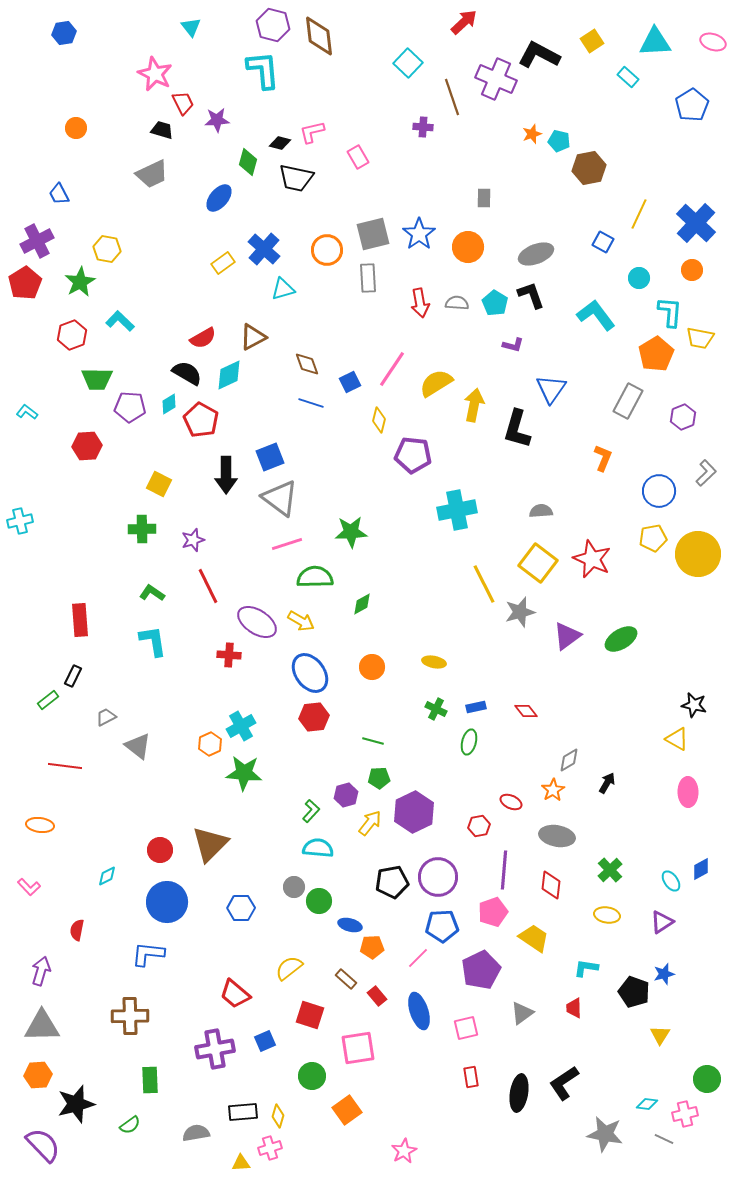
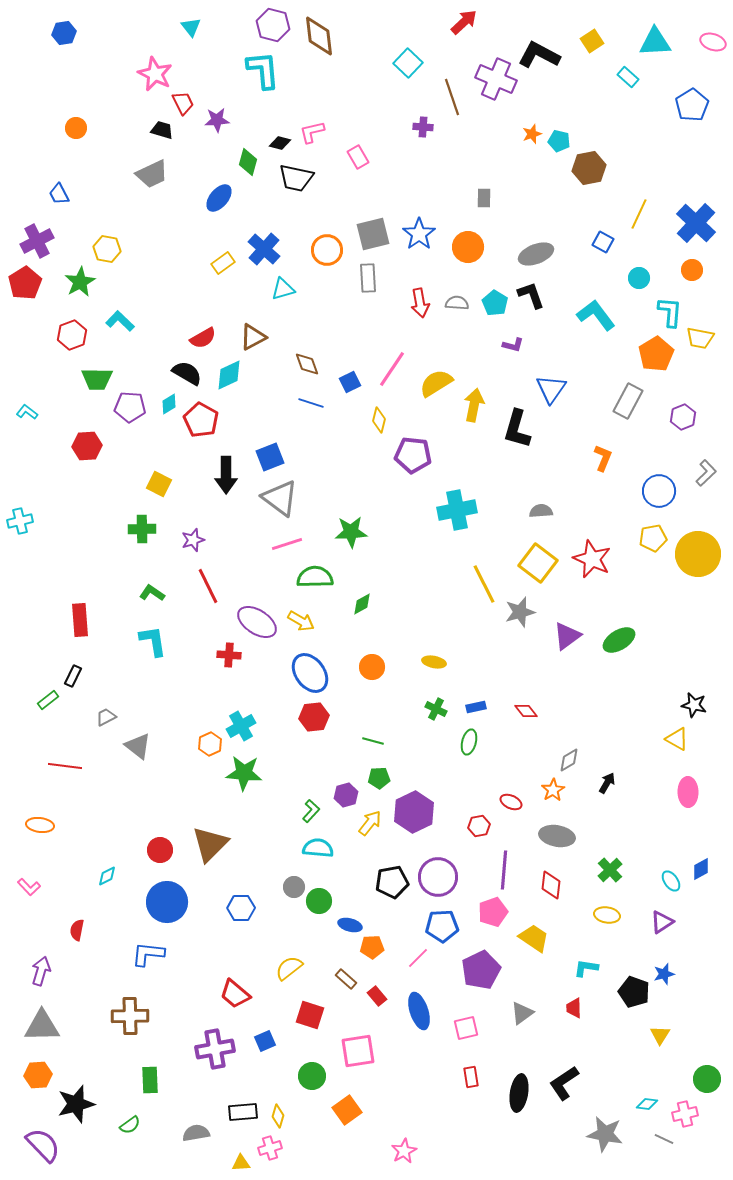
green ellipse at (621, 639): moved 2 px left, 1 px down
pink square at (358, 1048): moved 3 px down
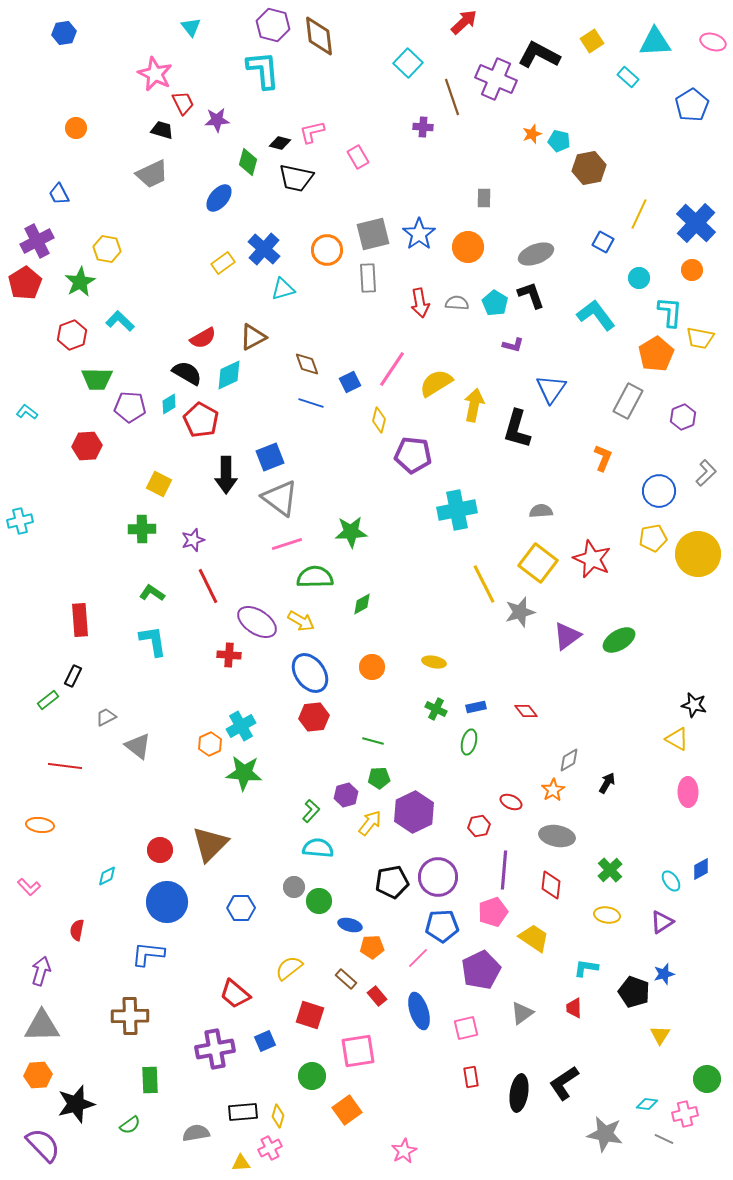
pink cross at (270, 1148): rotated 10 degrees counterclockwise
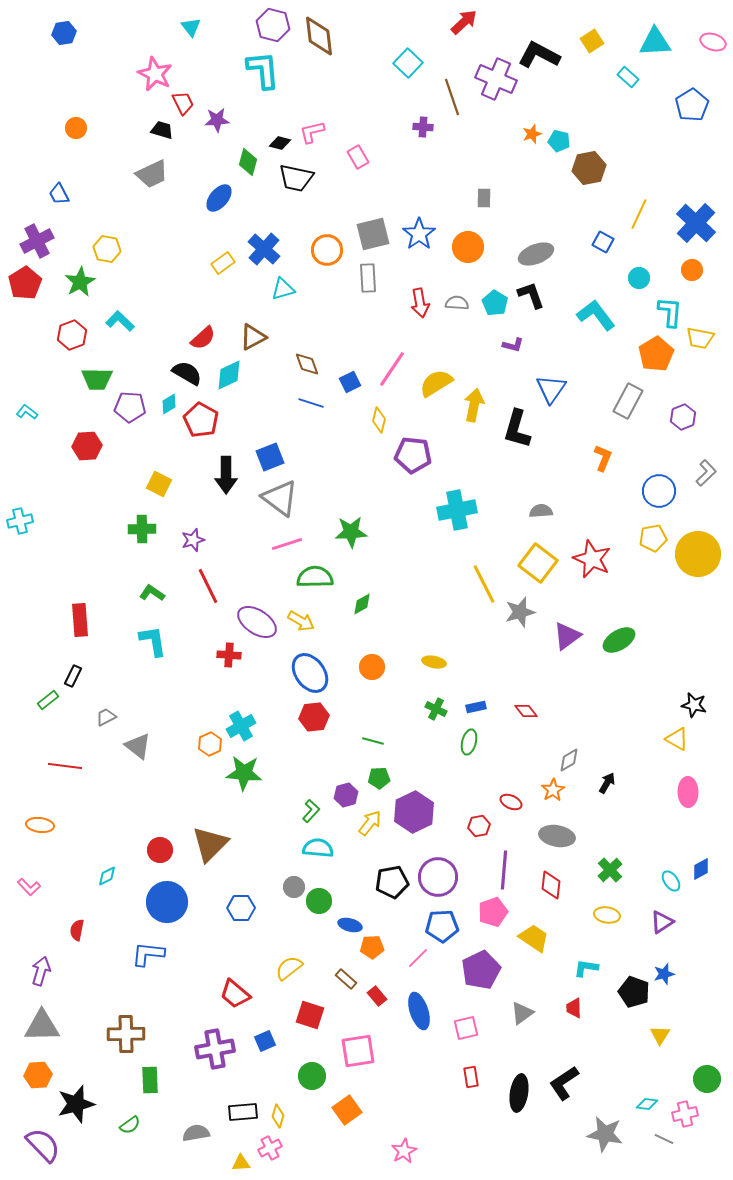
red semicircle at (203, 338): rotated 12 degrees counterclockwise
brown cross at (130, 1016): moved 4 px left, 18 px down
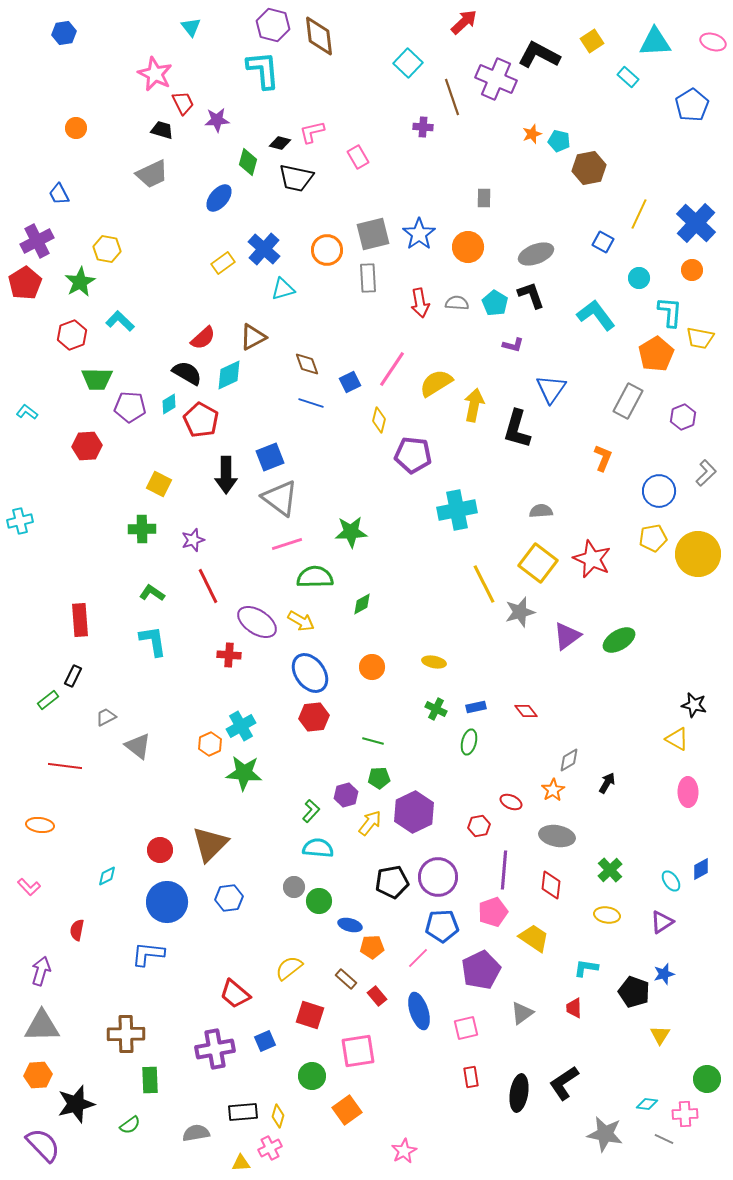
blue hexagon at (241, 908): moved 12 px left, 10 px up; rotated 8 degrees counterclockwise
pink cross at (685, 1114): rotated 10 degrees clockwise
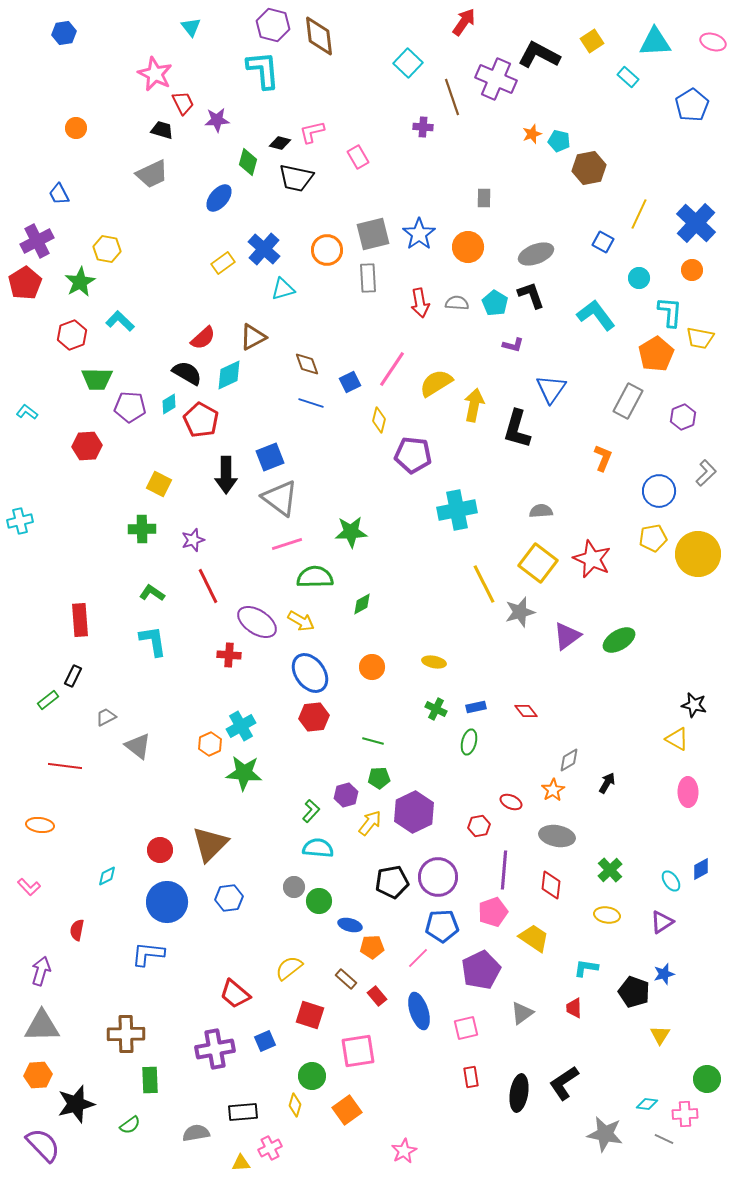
red arrow at (464, 22): rotated 12 degrees counterclockwise
yellow diamond at (278, 1116): moved 17 px right, 11 px up
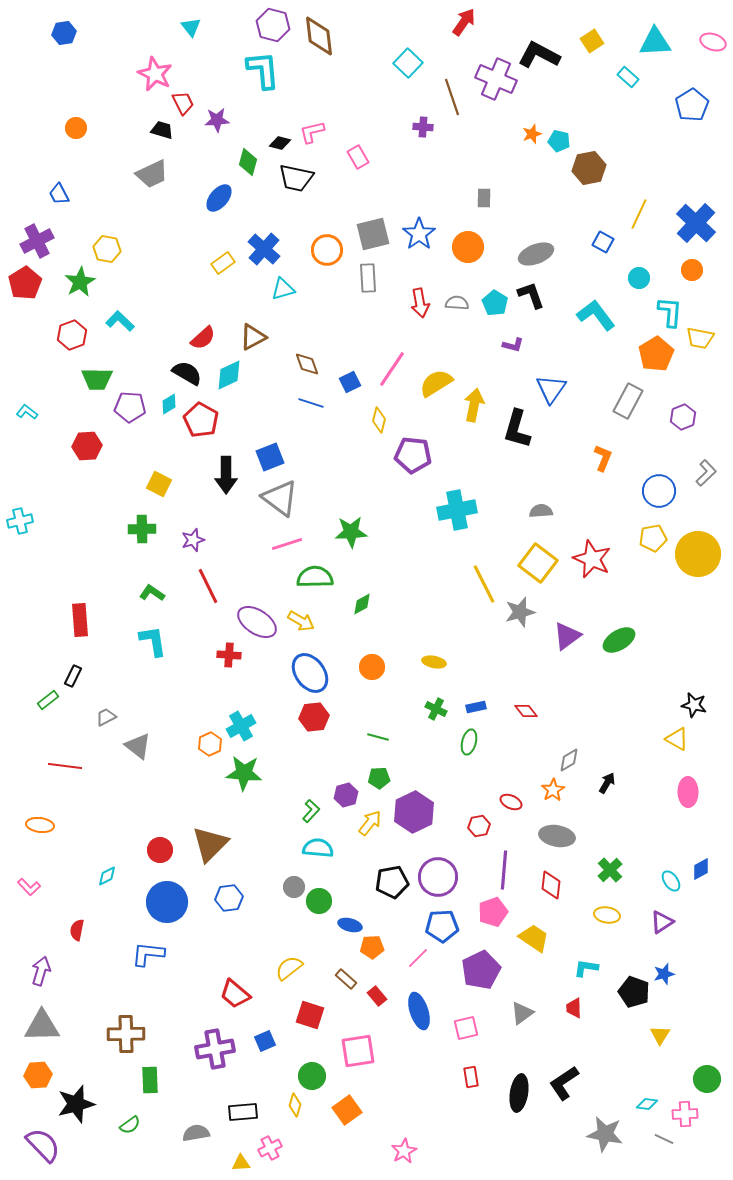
green line at (373, 741): moved 5 px right, 4 px up
